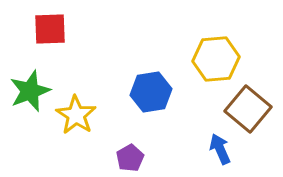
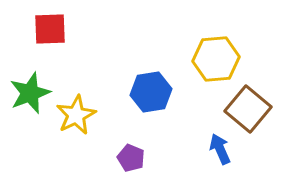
green star: moved 2 px down
yellow star: rotated 12 degrees clockwise
purple pentagon: moved 1 px right; rotated 20 degrees counterclockwise
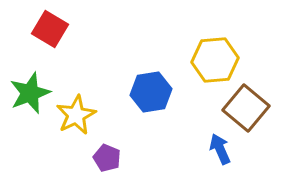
red square: rotated 33 degrees clockwise
yellow hexagon: moved 1 px left, 1 px down
brown square: moved 2 px left, 1 px up
purple pentagon: moved 24 px left
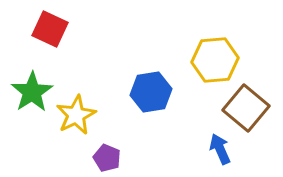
red square: rotated 6 degrees counterclockwise
green star: moved 2 px right, 1 px up; rotated 12 degrees counterclockwise
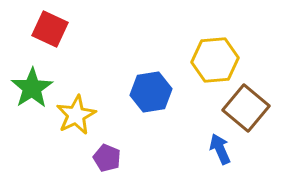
green star: moved 4 px up
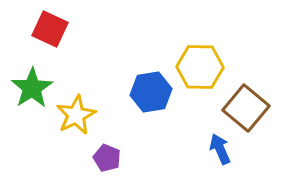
yellow hexagon: moved 15 px left, 7 px down; rotated 6 degrees clockwise
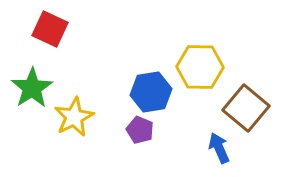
yellow star: moved 2 px left, 2 px down
blue arrow: moved 1 px left, 1 px up
purple pentagon: moved 33 px right, 28 px up
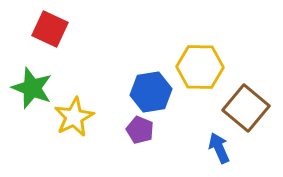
green star: rotated 18 degrees counterclockwise
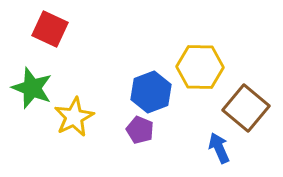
blue hexagon: rotated 12 degrees counterclockwise
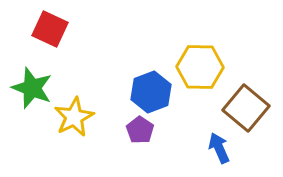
purple pentagon: rotated 12 degrees clockwise
